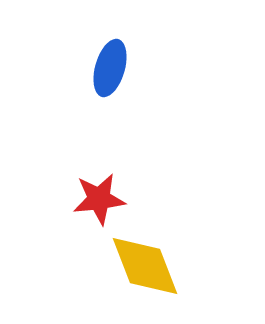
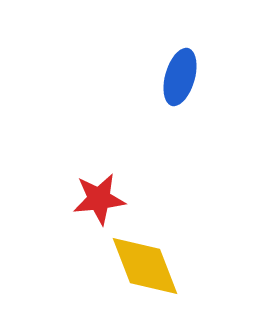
blue ellipse: moved 70 px right, 9 px down
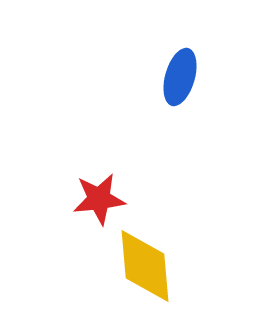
yellow diamond: rotated 16 degrees clockwise
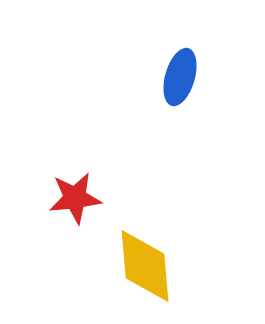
red star: moved 24 px left, 1 px up
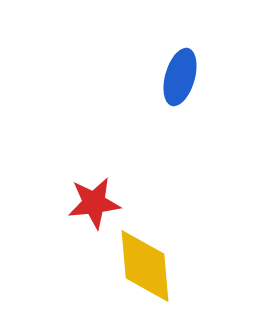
red star: moved 19 px right, 5 px down
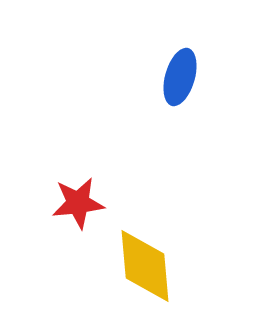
red star: moved 16 px left
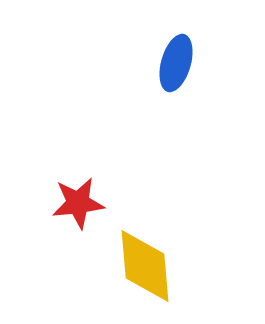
blue ellipse: moved 4 px left, 14 px up
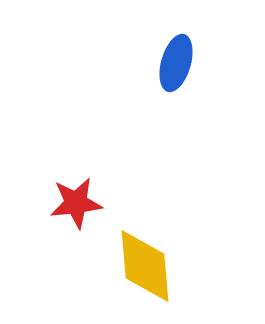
red star: moved 2 px left
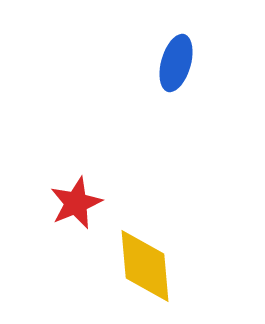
red star: rotated 16 degrees counterclockwise
